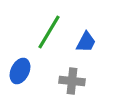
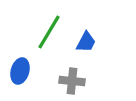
blue ellipse: rotated 10 degrees counterclockwise
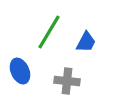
blue ellipse: rotated 40 degrees counterclockwise
gray cross: moved 5 px left
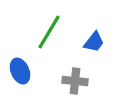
blue trapezoid: moved 8 px right; rotated 10 degrees clockwise
gray cross: moved 8 px right
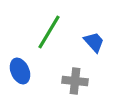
blue trapezoid: rotated 80 degrees counterclockwise
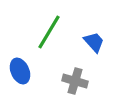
gray cross: rotated 10 degrees clockwise
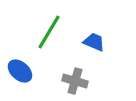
blue trapezoid: rotated 25 degrees counterclockwise
blue ellipse: rotated 25 degrees counterclockwise
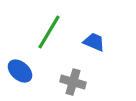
gray cross: moved 2 px left, 1 px down
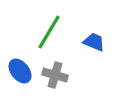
blue ellipse: rotated 10 degrees clockwise
gray cross: moved 18 px left, 7 px up
